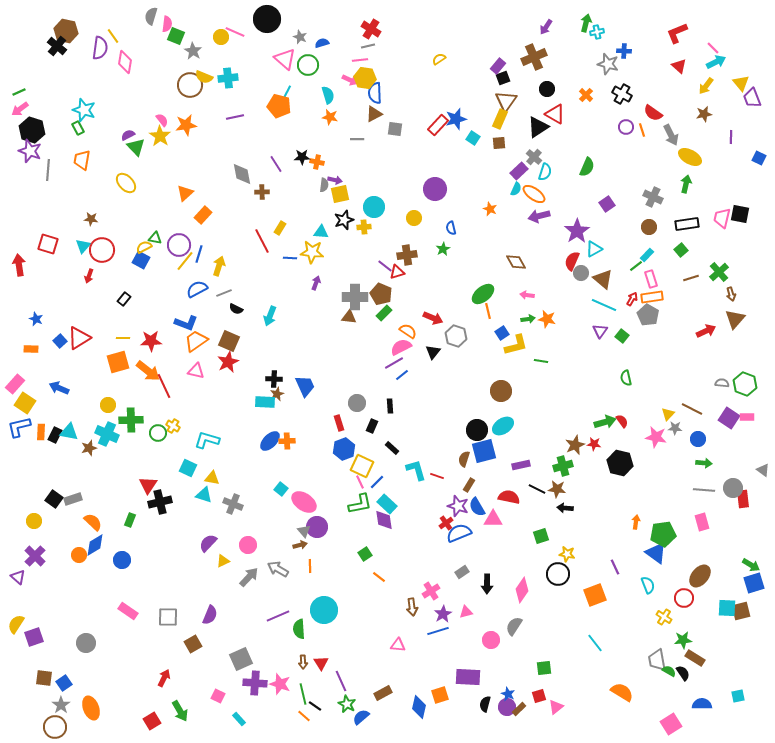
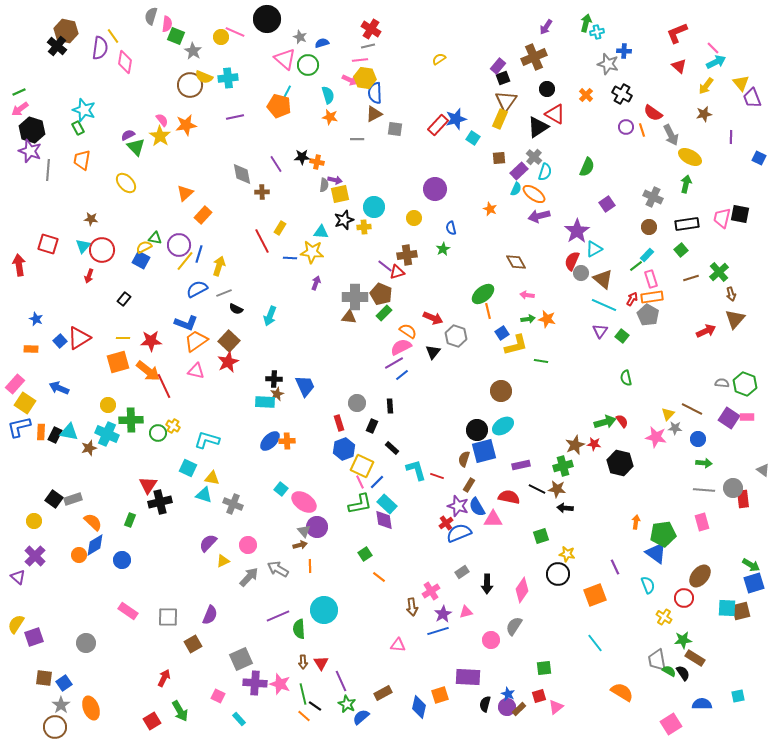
brown square at (499, 143): moved 15 px down
brown square at (229, 341): rotated 20 degrees clockwise
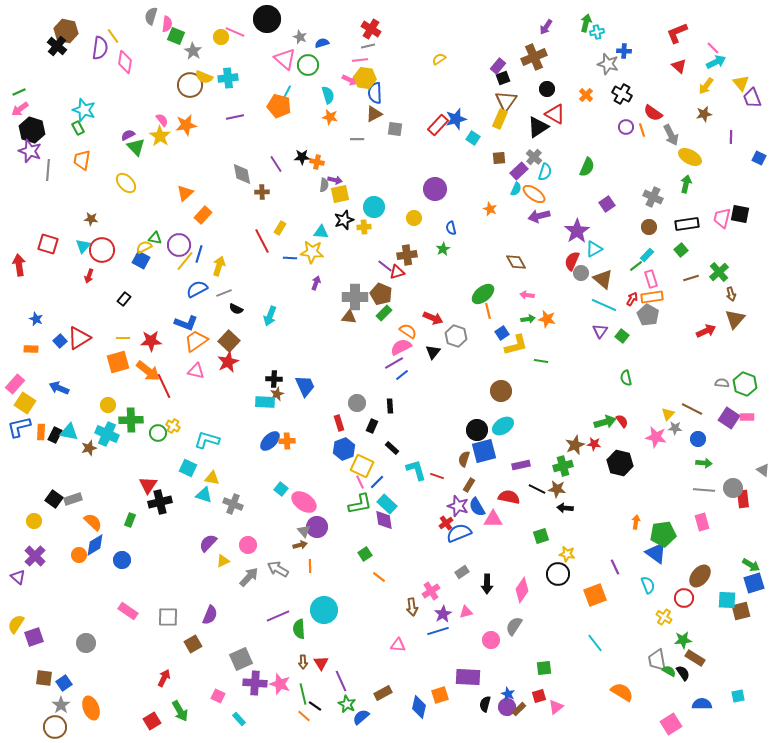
cyan square at (727, 608): moved 8 px up
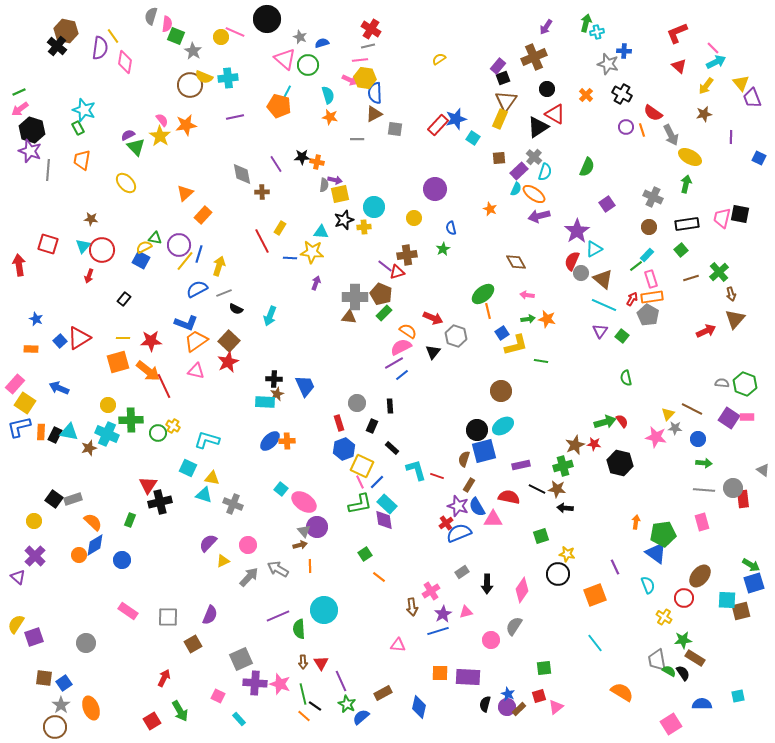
orange square at (440, 695): moved 22 px up; rotated 18 degrees clockwise
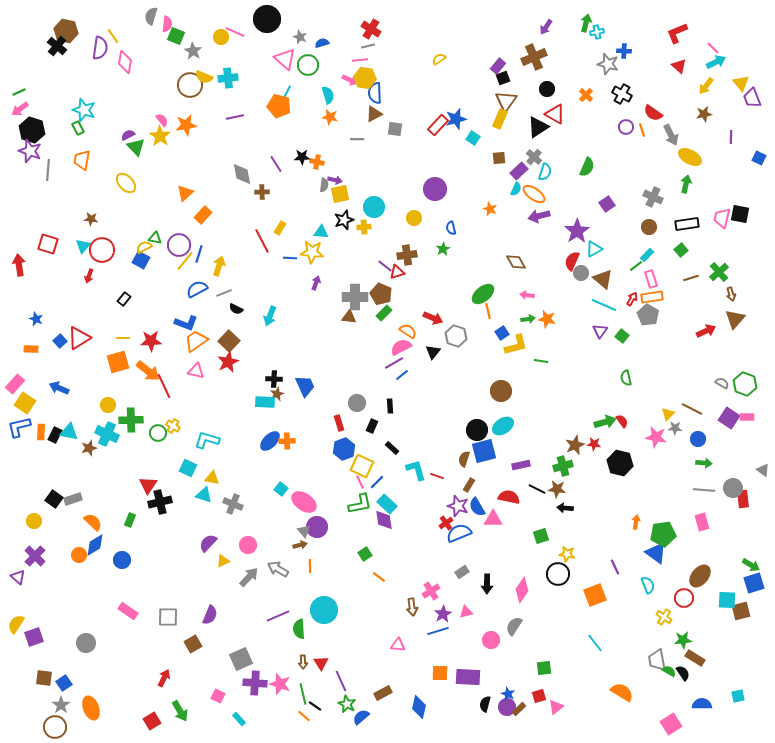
gray semicircle at (722, 383): rotated 24 degrees clockwise
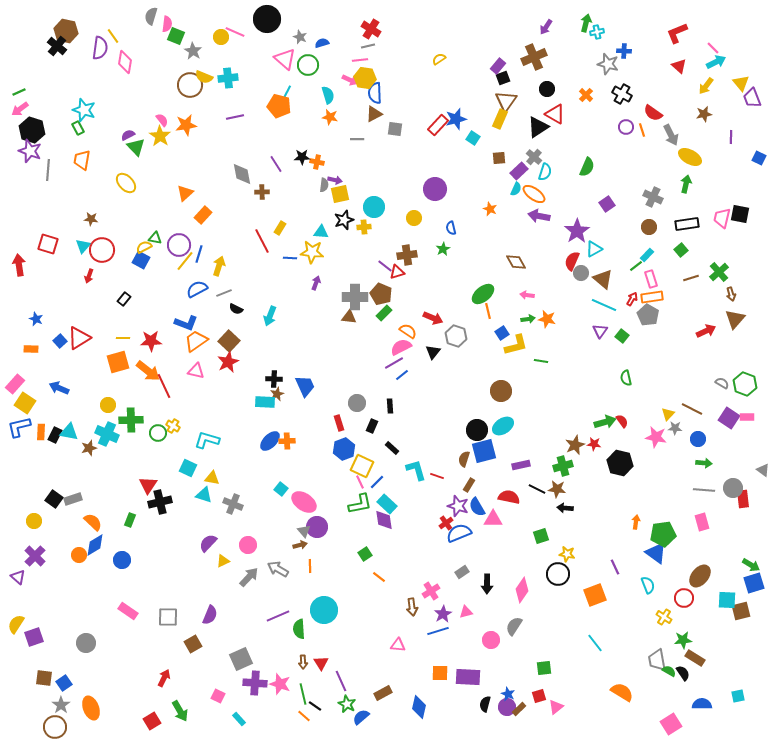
purple arrow at (539, 216): rotated 25 degrees clockwise
